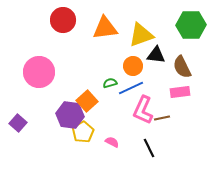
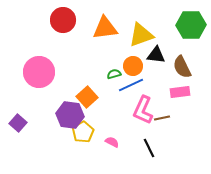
green semicircle: moved 4 px right, 9 px up
blue line: moved 3 px up
orange square: moved 4 px up
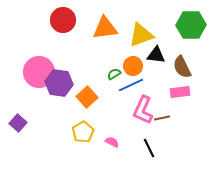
green semicircle: rotated 16 degrees counterclockwise
purple hexagon: moved 11 px left, 32 px up
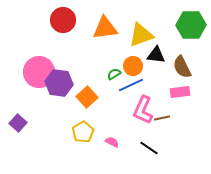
black line: rotated 30 degrees counterclockwise
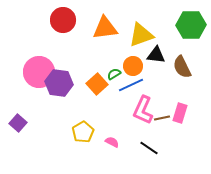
pink rectangle: moved 21 px down; rotated 66 degrees counterclockwise
orange square: moved 10 px right, 13 px up
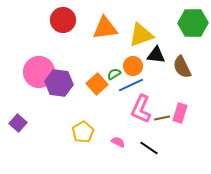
green hexagon: moved 2 px right, 2 px up
pink L-shape: moved 2 px left, 1 px up
pink semicircle: moved 6 px right
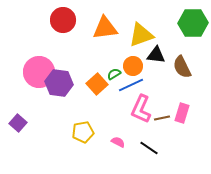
pink rectangle: moved 2 px right
yellow pentagon: rotated 20 degrees clockwise
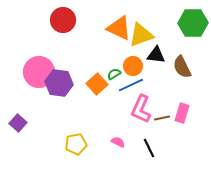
orange triangle: moved 14 px right; rotated 32 degrees clockwise
yellow pentagon: moved 7 px left, 12 px down
black line: rotated 30 degrees clockwise
